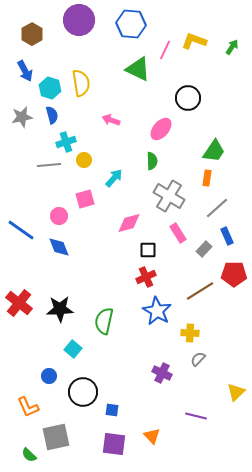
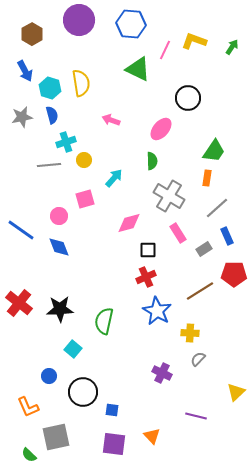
gray rectangle at (204, 249): rotated 14 degrees clockwise
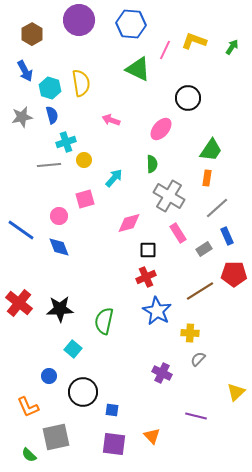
green trapezoid at (214, 151): moved 3 px left, 1 px up
green semicircle at (152, 161): moved 3 px down
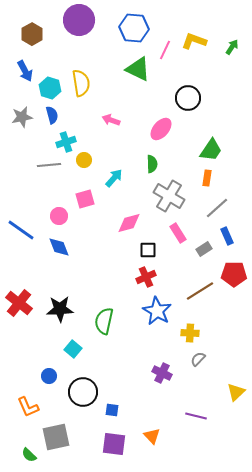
blue hexagon at (131, 24): moved 3 px right, 4 px down
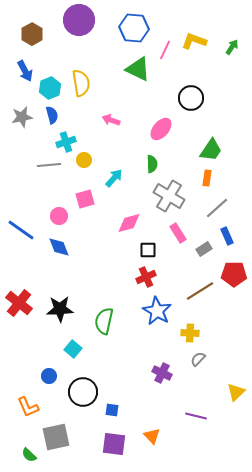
cyan hexagon at (50, 88): rotated 20 degrees clockwise
black circle at (188, 98): moved 3 px right
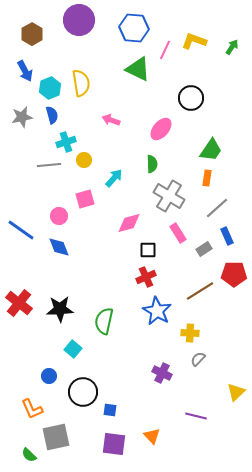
orange L-shape at (28, 407): moved 4 px right, 2 px down
blue square at (112, 410): moved 2 px left
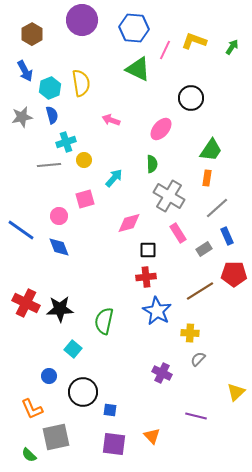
purple circle at (79, 20): moved 3 px right
red cross at (146, 277): rotated 18 degrees clockwise
red cross at (19, 303): moved 7 px right; rotated 12 degrees counterclockwise
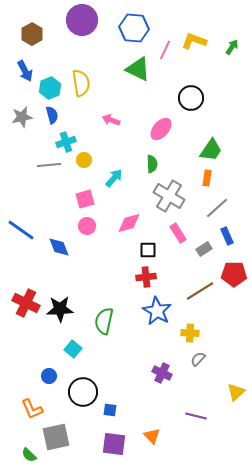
pink circle at (59, 216): moved 28 px right, 10 px down
